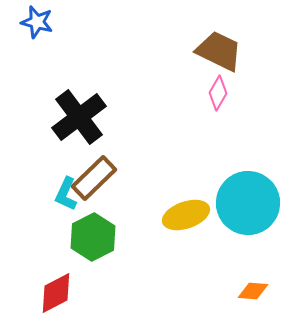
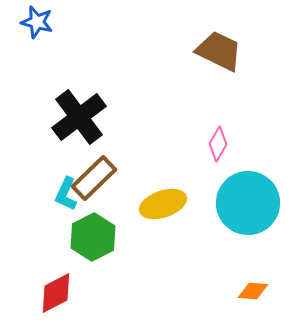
pink diamond: moved 51 px down
yellow ellipse: moved 23 px left, 11 px up
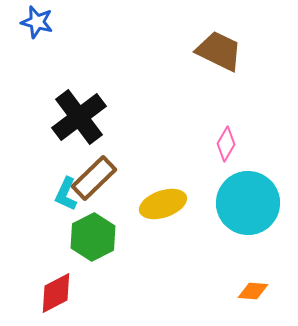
pink diamond: moved 8 px right
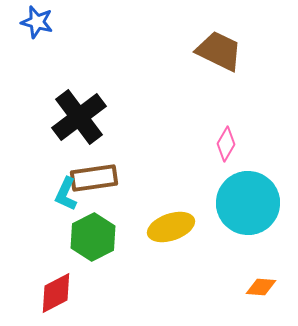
brown rectangle: rotated 36 degrees clockwise
yellow ellipse: moved 8 px right, 23 px down
orange diamond: moved 8 px right, 4 px up
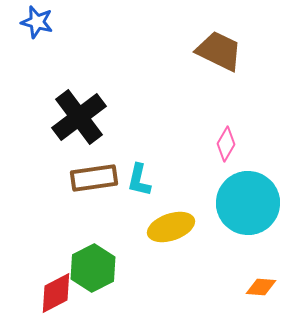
cyan L-shape: moved 73 px right, 14 px up; rotated 12 degrees counterclockwise
green hexagon: moved 31 px down
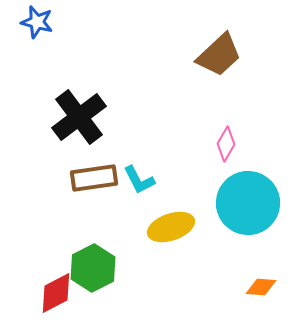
brown trapezoid: moved 4 px down; rotated 111 degrees clockwise
cyan L-shape: rotated 40 degrees counterclockwise
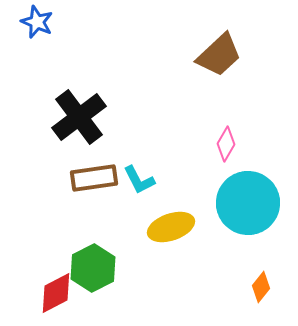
blue star: rotated 8 degrees clockwise
orange diamond: rotated 56 degrees counterclockwise
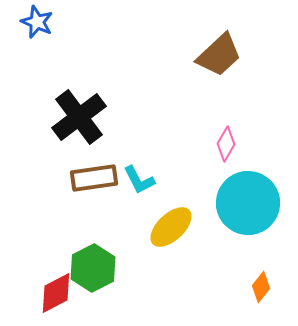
yellow ellipse: rotated 24 degrees counterclockwise
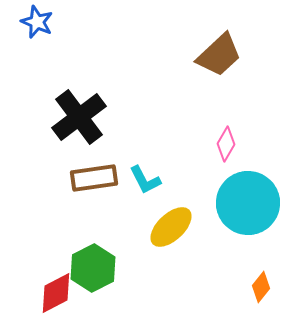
cyan L-shape: moved 6 px right
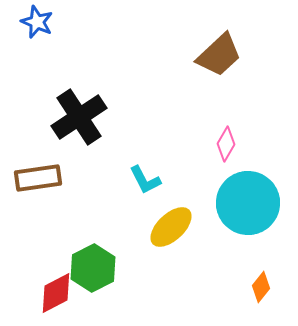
black cross: rotated 4 degrees clockwise
brown rectangle: moved 56 px left
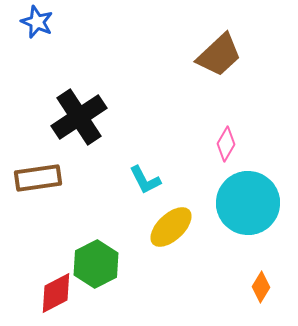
green hexagon: moved 3 px right, 4 px up
orange diamond: rotated 8 degrees counterclockwise
